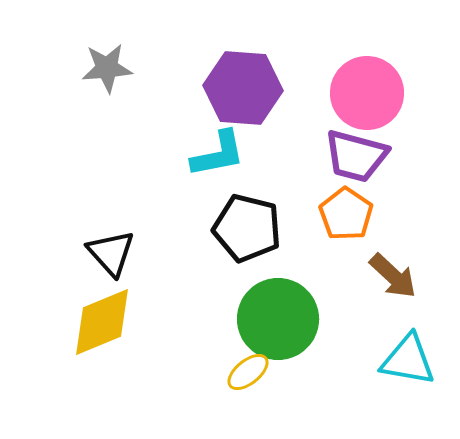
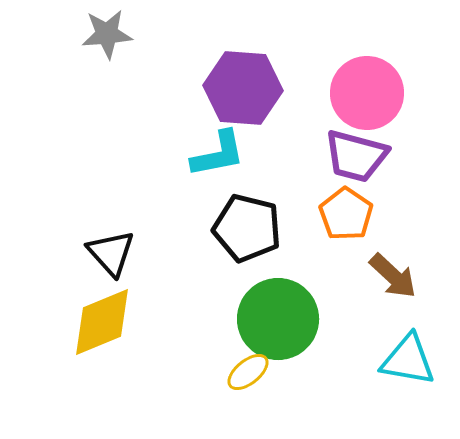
gray star: moved 34 px up
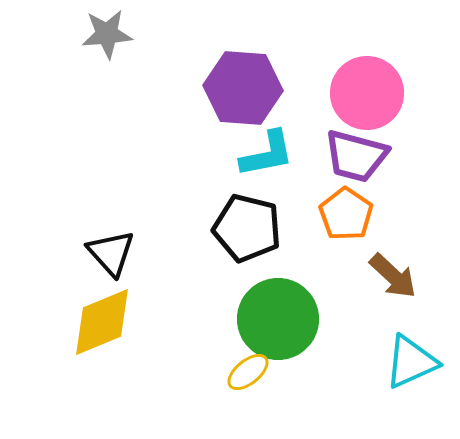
cyan L-shape: moved 49 px right
cyan triangle: moved 3 px right, 2 px down; rotated 34 degrees counterclockwise
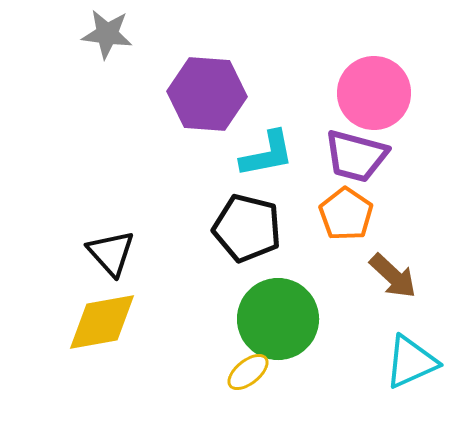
gray star: rotated 12 degrees clockwise
purple hexagon: moved 36 px left, 6 px down
pink circle: moved 7 px right
yellow diamond: rotated 12 degrees clockwise
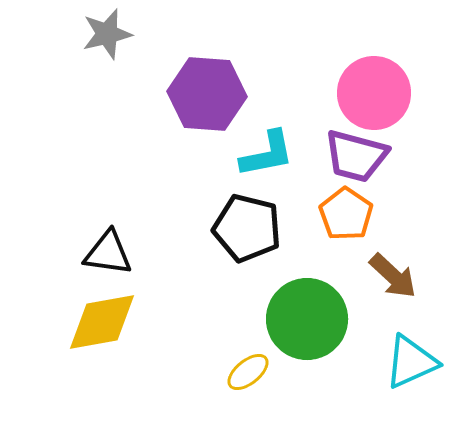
gray star: rotated 21 degrees counterclockwise
black triangle: moved 3 px left; rotated 40 degrees counterclockwise
green circle: moved 29 px right
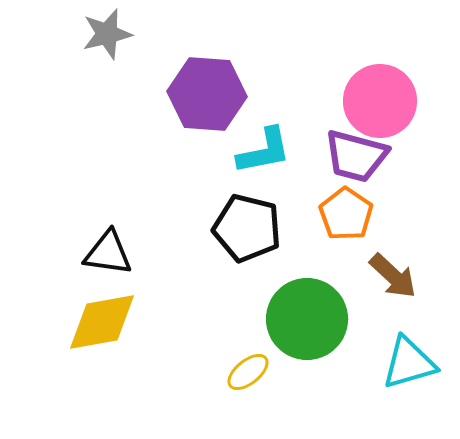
pink circle: moved 6 px right, 8 px down
cyan L-shape: moved 3 px left, 3 px up
cyan triangle: moved 2 px left, 1 px down; rotated 8 degrees clockwise
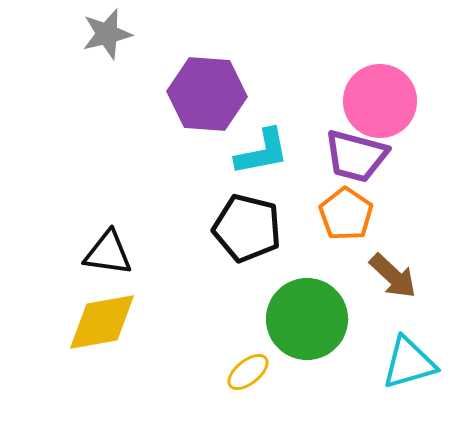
cyan L-shape: moved 2 px left, 1 px down
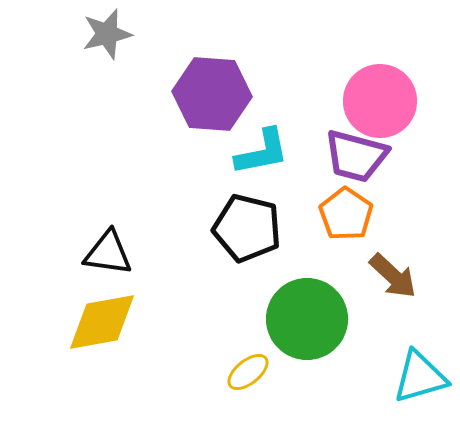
purple hexagon: moved 5 px right
cyan triangle: moved 11 px right, 14 px down
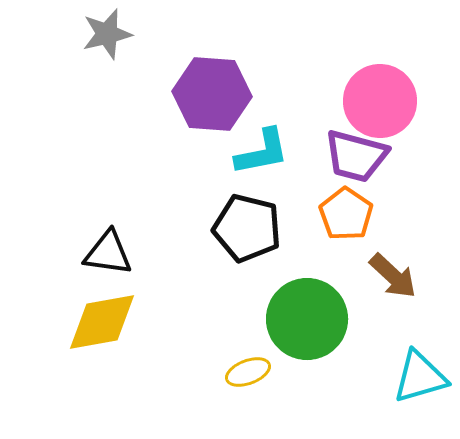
yellow ellipse: rotated 18 degrees clockwise
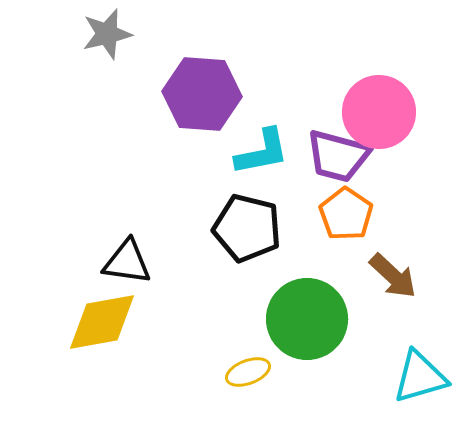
purple hexagon: moved 10 px left
pink circle: moved 1 px left, 11 px down
purple trapezoid: moved 18 px left
black triangle: moved 19 px right, 9 px down
